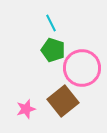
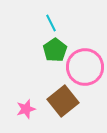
green pentagon: moved 2 px right; rotated 20 degrees clockwise
pink circle: moved 3 px right, 1 px up
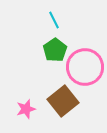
cyan line: moved 3 px right, 3 px up
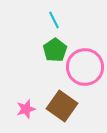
brown square: moved 1 px left, 5 px down; rotated 16 degrees counterclockwise
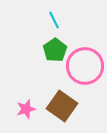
pink circle: moved 1 px up
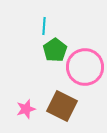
cyan line: moved 10 px left, 6 px down; rotated 30 degrees clockwise
pink circle: moved 1 px down
brown square: rotated 8 degrees counterclockwise
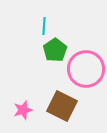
pink circle: moved 1 px right, 2 px down
pink star: moved 3 px left, 1 px down
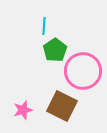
pink circle: moved 3 px left, 2 px down
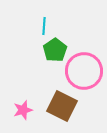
pink circle: moved 1 px right
